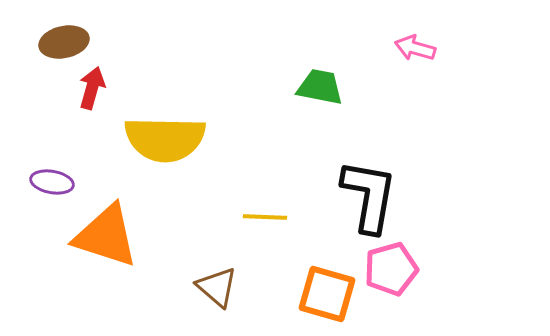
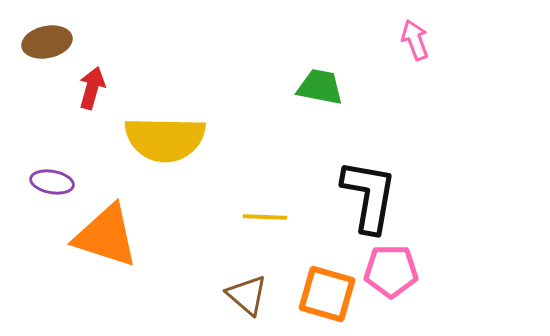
brown ellipse: moved 17 px left
pink arrow: moved 8 px up; rotated 54 degrees clockwise
pink pentagon: moved 2 px down; rotated 16 degrees clockwise
brown triangle: moved 30 px right, 8 px down
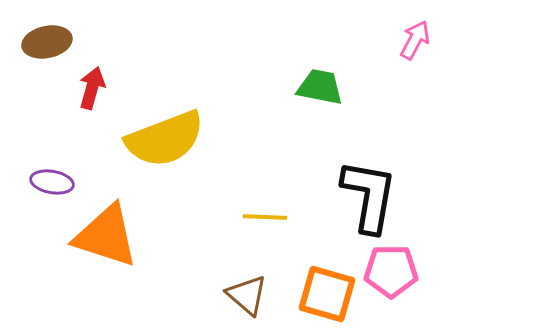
pink arrow: rotated 48 degrees clockwise
yellow semicircle: rotated 22 degrees counterclockwise
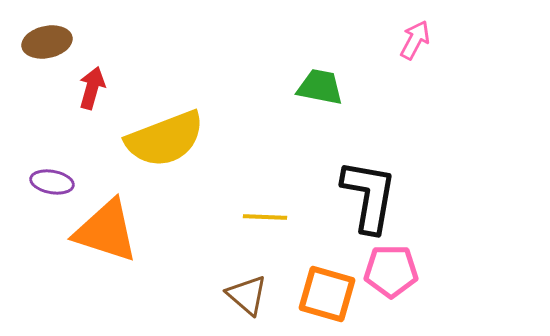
orange triangle: moved 5 px up
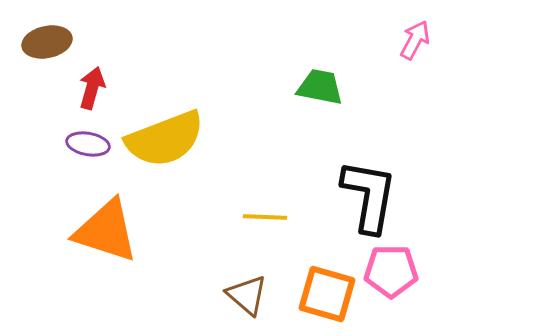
purple ellipse: moved 36 px right, 38 px up
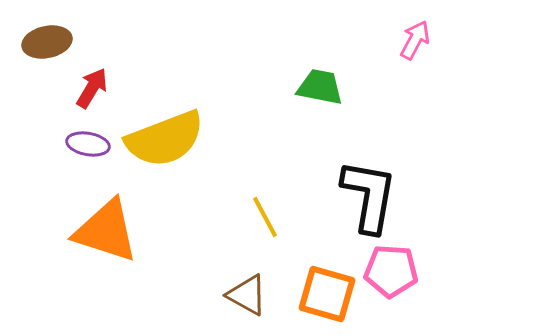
red arrow: rotated 15 degrees clockwise
yellow line: rotated 60 degrees clockwise
pink pentagon: rotated 4 degrees clockwise
brown triangle: rotated 12 degrees counterclockwise
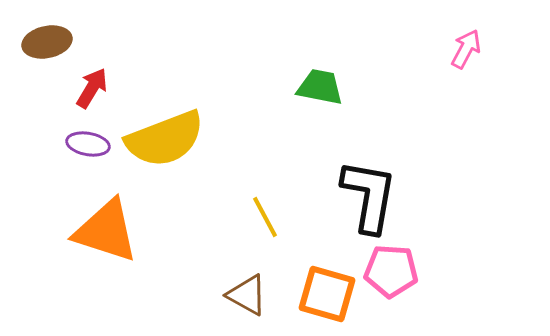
pink arrow: moved 51 px right, 9 px down
